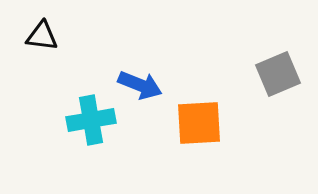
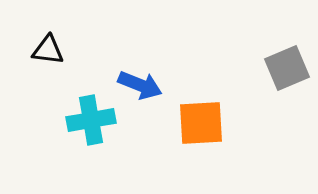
black triangle: moved 6 px right, 14 px down
gray square: moved 9 px right, 6 px up
orange square: moved 2 px right
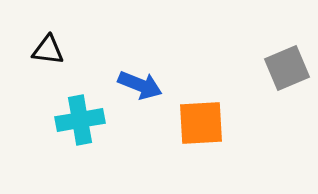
cyan cross: moved 11 px left
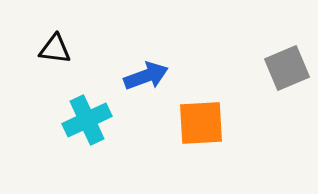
black triangle: moved 7 px right, 1 px up
blue arrow: moved 6 px right, 9 px up; rotated 42 degrees counterclockwise
cyan cross: moved 7 px right; rotated 15 degrees counterclockwise
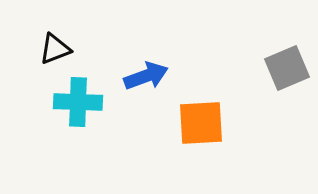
black triangle: rotated 28 degrees counterclockwise
cyan cross: moved 9 px left, 18 px up; rotated 27 degrees clockwise
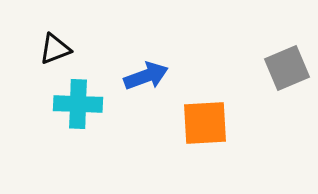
cyan cross: moved 2 px down
orange square: moved 4 px right
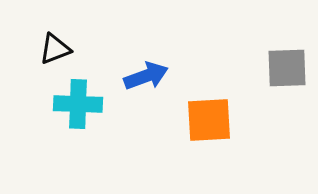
gray square: rotated 21 degrees clockwise
orange square: moved 4 px right, 3 px up
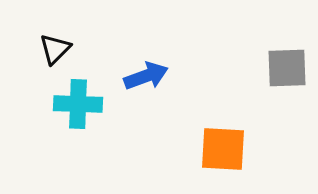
black triangle: rotated 24 degrees counterclockwise
orange square: moved 14 px right, 29 px down; rotated 6 degrees clockwise
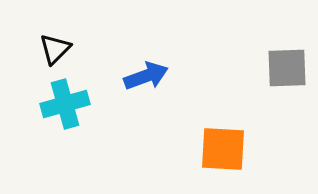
cyan cross: moved 13 px left; rotated 18 degrees counterclockwise
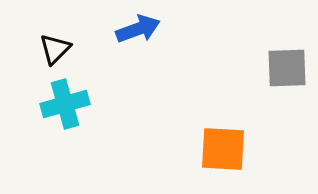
blue arrow: moved 8 px left, 47 px up
